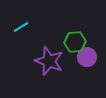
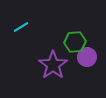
purple star: moved 4 px right, 4 px down; rotated 16 degrees clockwise
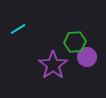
cyan line: moved 3 px left, 2 px down
